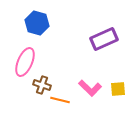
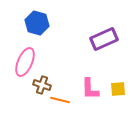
pink L-shape: moved 1 px down; rotated 45 degrees clockwise
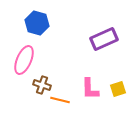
pink ellipse: moved 1 px left, 2 px up
yellow square: rotated 14 degrees counterclockwise
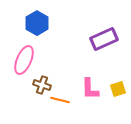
blue hexagon: rotated 15 degrees clockwise
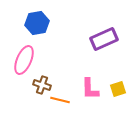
blue hexagon: rotated 20 degrees clockwise
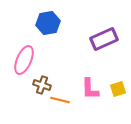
blue hexagon: moved 11 px right
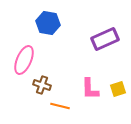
blue hexagon: rotated 20 degrees clockwise
purple rectangle: moved 1 px right
orange line: moved 6 px down
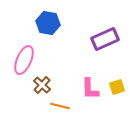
brown cross: rotated 24 degrees clockwise
yellow square: moved 1 px left, 2 px up
